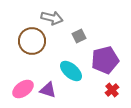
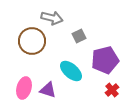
pink ellipse: moved 1 px right, 1 px up; rotated 40 degrees counterclockwise
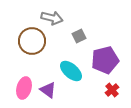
purple triangle: rotated 18 degrees clockwise
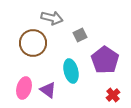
gray square: moved 1 px right, 1 px up
brown circle: moved 1 px right, 2 px down
purple pentagon: rotated 24 degrees counterclockwise
cyan ellipse: rotated 35 degrees clockwise
red cross: moved 1 px right, 5 px down
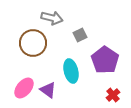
pink ellipse: rotated 25 degrees clockwise
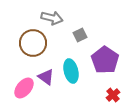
purple triangle: moved 2 px left, 13 px up
